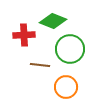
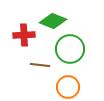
orange circle: moved 2 px right
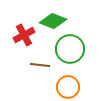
red cross: rotated 25 degrees counterclockwise
